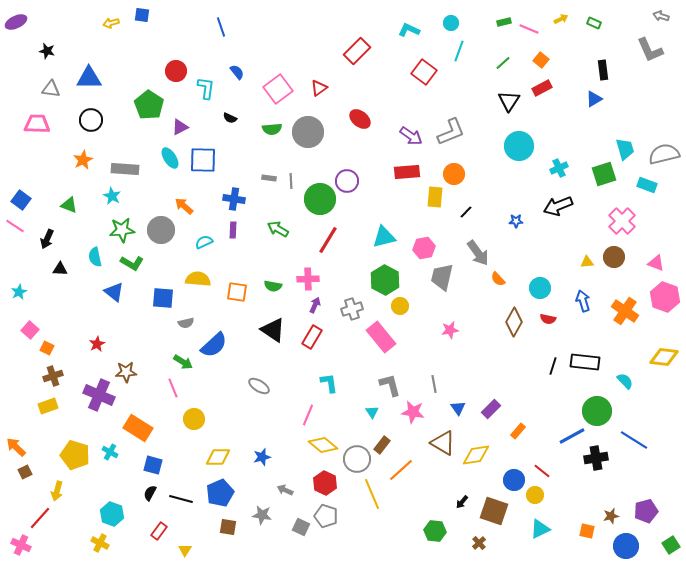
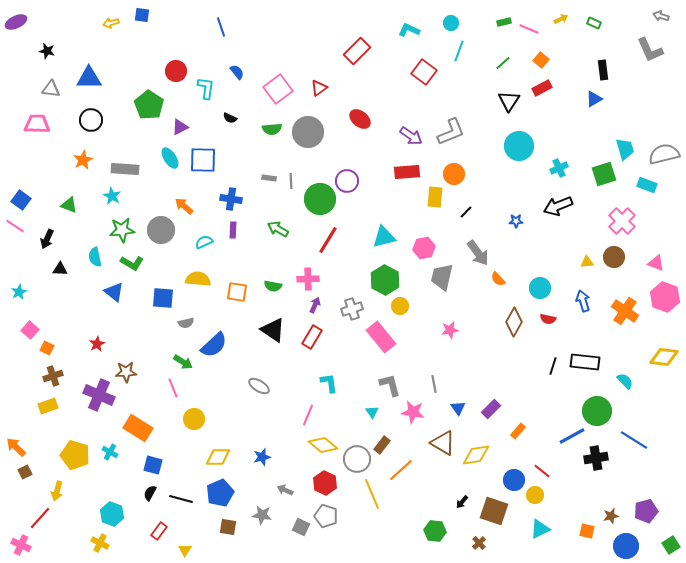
blue cross at (234, 199): moved 3 px left
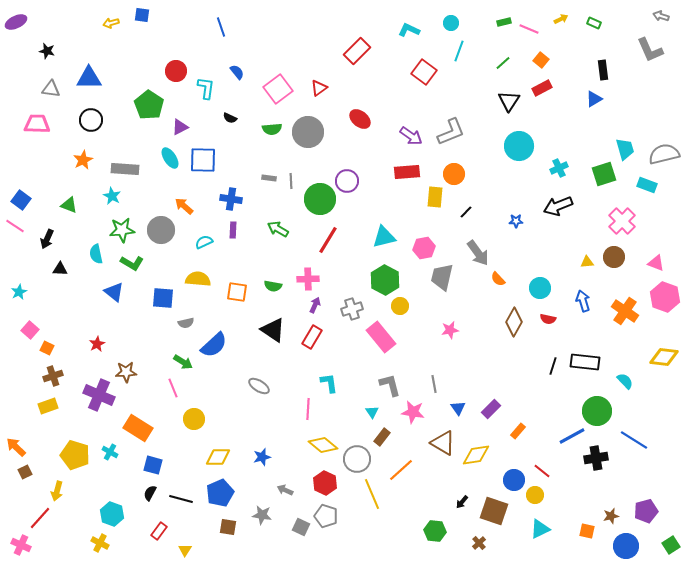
cyan semicircle at (95, 257): moved 1 px right, 3 px up
pink line at (308, 415): moved 6 px up; rotated 20 degrees counterclockwise
brown rectangle at (382, 445): moved 8 px up
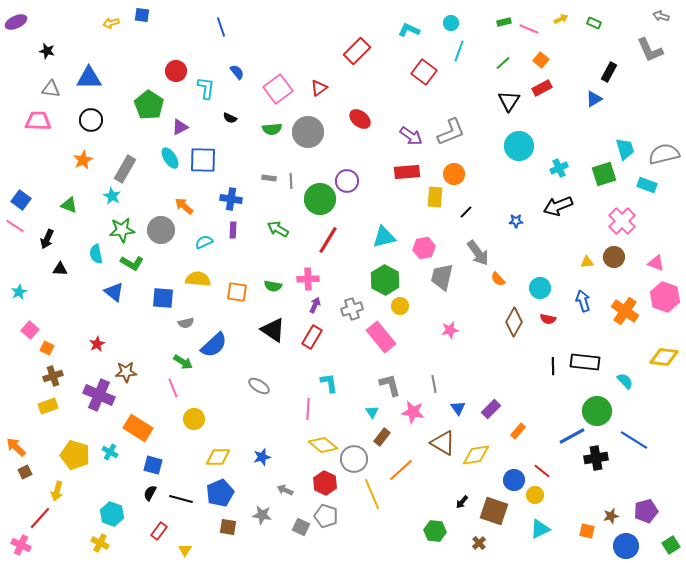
black rectangle at (603, 70): moved 6 px right, 2 px down; rotated 36 degrees clockwise
pink trapezoid at (37, 124): moved 1 px right, 3 px up
gray rectangle at (125, 169): rotated 64 degrees counterclockwise
black line at (553, 366): rotated 18 degrees counterclockwise
gray circle at (357, 459): moved 3 px left
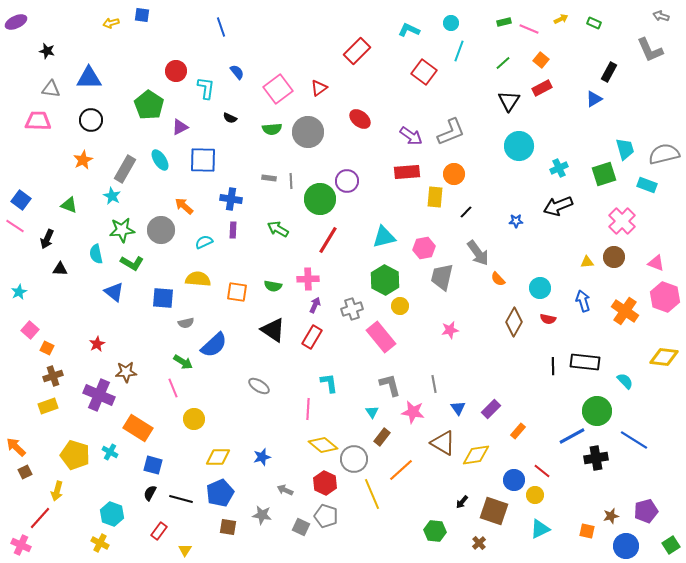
cyan ellipse at (170, 158): moved 10 px left, 2 px down
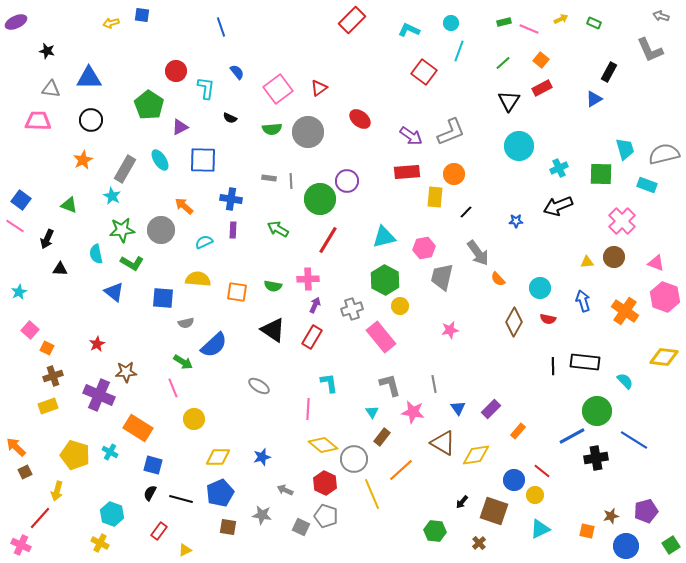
red rectangle at (357, 51): moved 5 px left, 31 px up
green square at (604, 174): moved 3 px left; rotated 20 degrees clockwise
yellow triangle at (185, 550): rotated 32 degrees clockwise
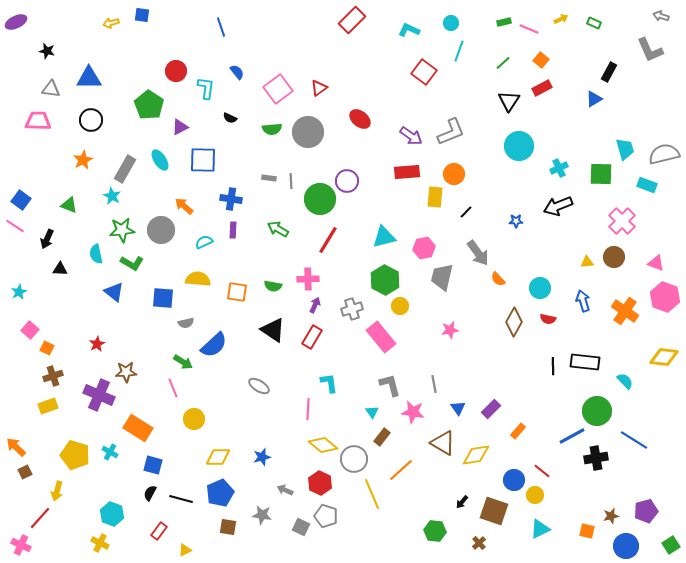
red hexagon at (325, 483): moved 5 px left
